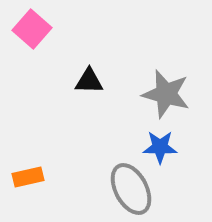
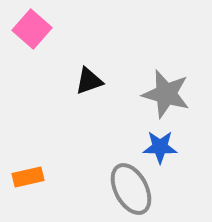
black triangle: rotated 20 degrees counterclockwise
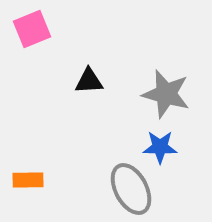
pink square: rotated 27 degrees clockwise
black triangle: rotated 16 degrees clockwise
orange rectangle: moved 3 px down; rotated 12 degrees clockwise
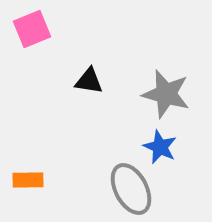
black triangle: rotated 12 degrees clockwise
blue star: rotated 24 degrees clockwise
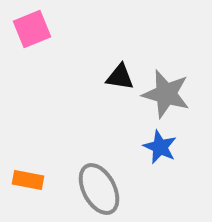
black triangle: moved 31 px right, 4 px up
orange rectangle: rotated 12 degrees clockwise
gray ellipse: moved 32 px left
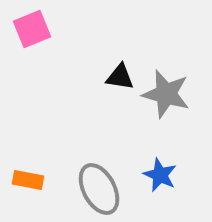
blue star: moved 28 px down
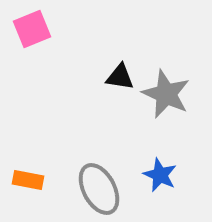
gray star: rotated 9 degrees clockwise
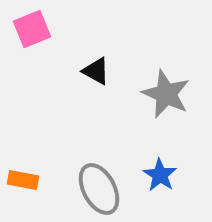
black triangle: moved 24 px left, 6 px up; rotated 20 degrees clockwise
blue star: rotated 8 degrees clockwise
orange rectangle: moved 5 px left
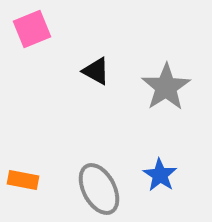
gray star: moved 7 px up; rotated 15 degrees clockwise
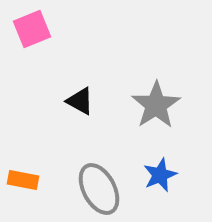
black triangle: moved 16 px left, 30 px down
gray star: moved 10 px left, 18 px down
blue star: rotated 16 degrees clockwise
